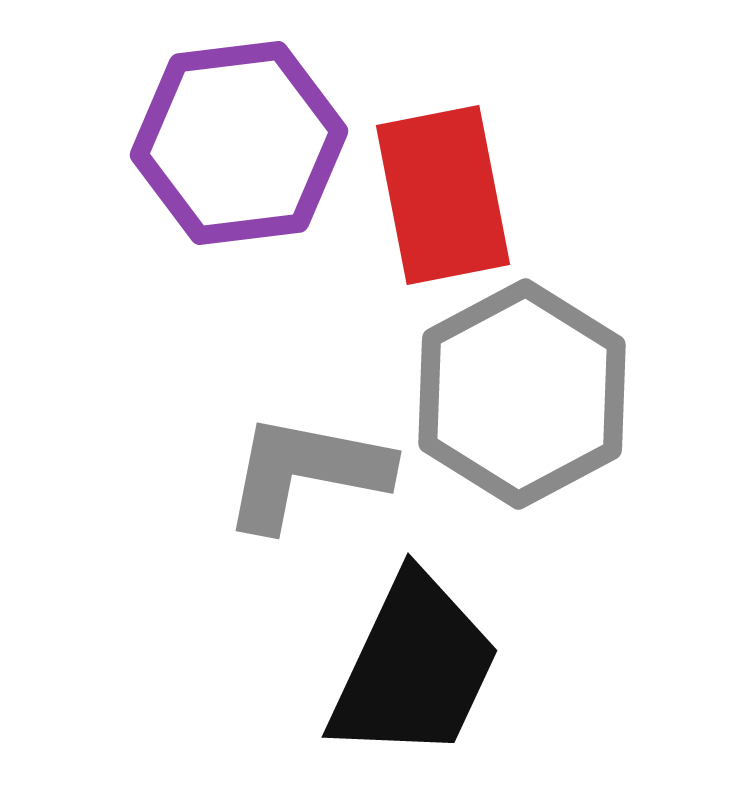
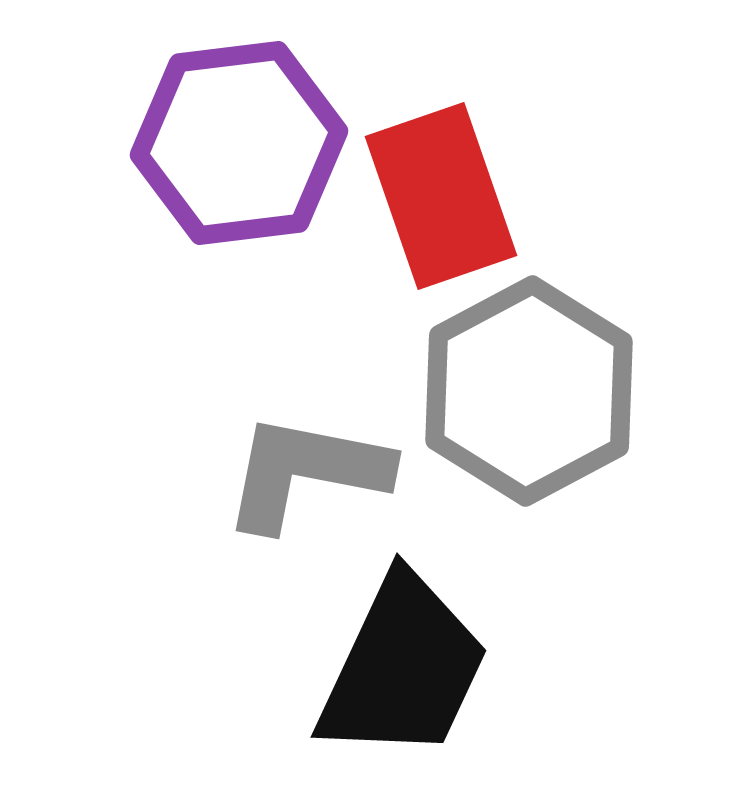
red rectangle: moved 2 px left, 1 px down; rotated 8 degrees counterclockwise
gray hexagon: moved 7 px right, 3 px up
black trapezoid: moved 11 px left
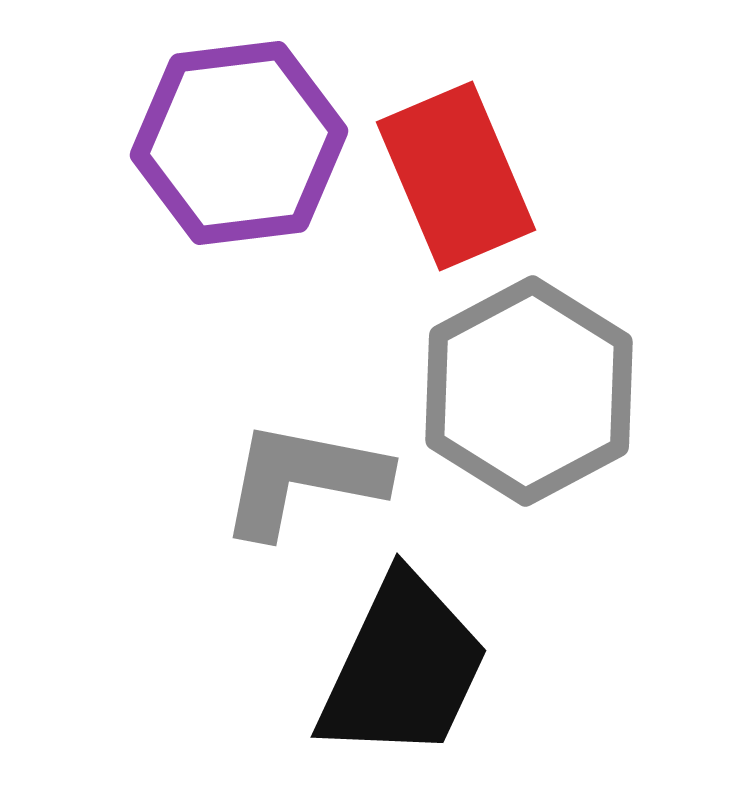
red rectangle: moved 15 px right, 20 px up; rotated 4 degrees counterclockwise
gray L-shape: moved 3 px left, 7 px down
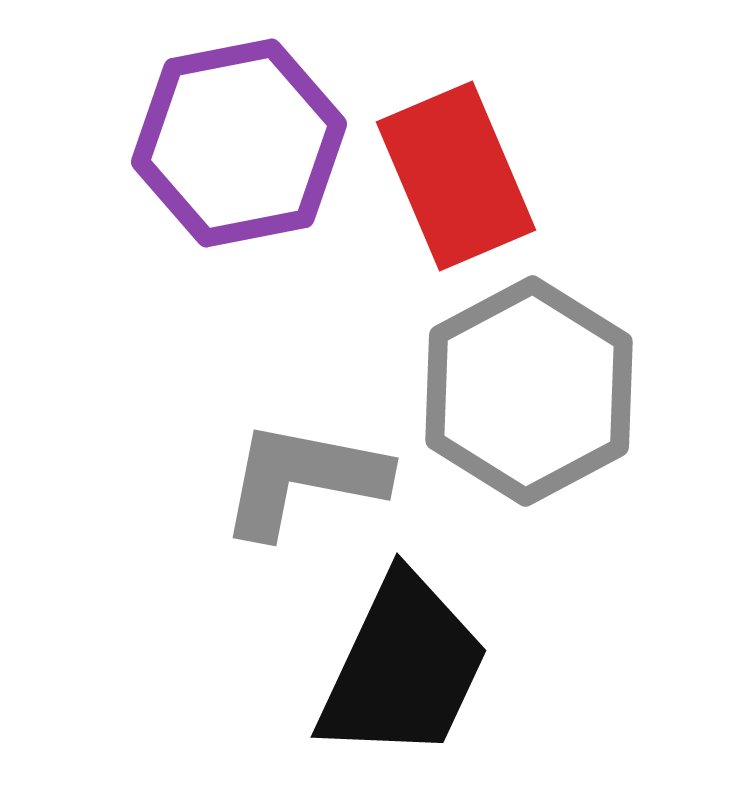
purple hexagon: rotated 4 degrees counterclockwise
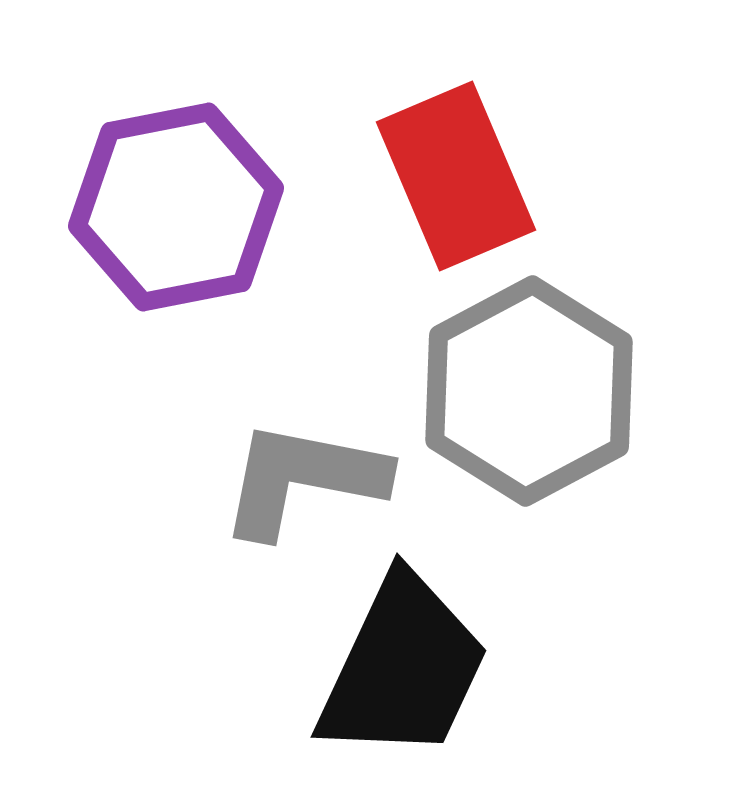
purple hexagon: moved 63 px left, 64 px down
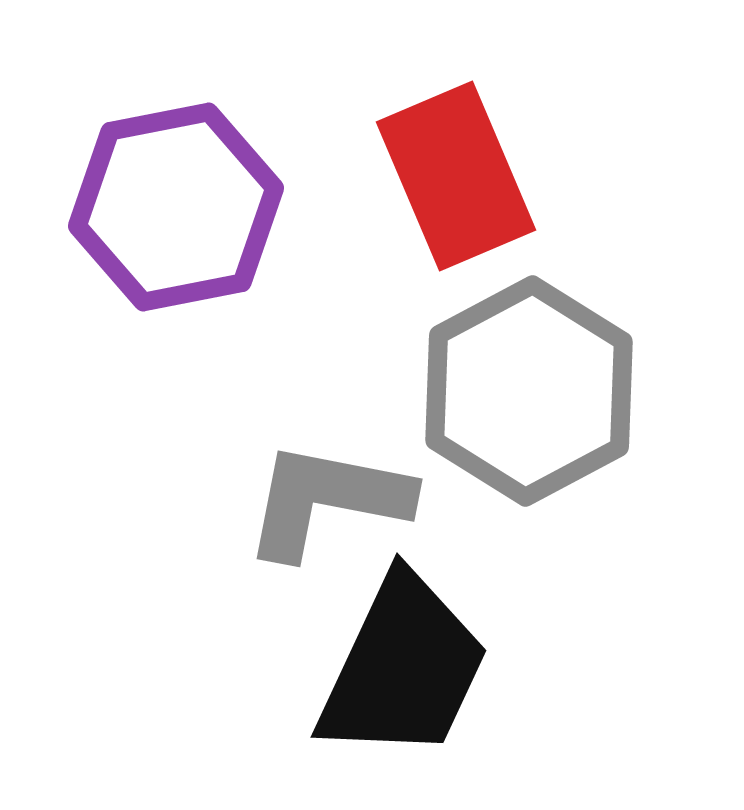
gray L-shape: moved 24 px right, 21 px down
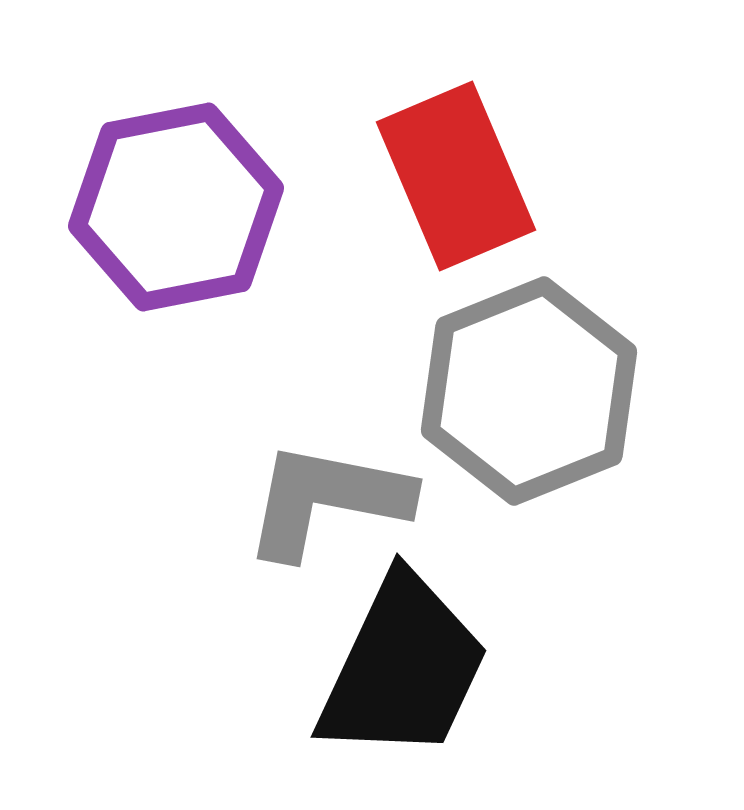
gray hexagon: rotated 6 degrees clockwise
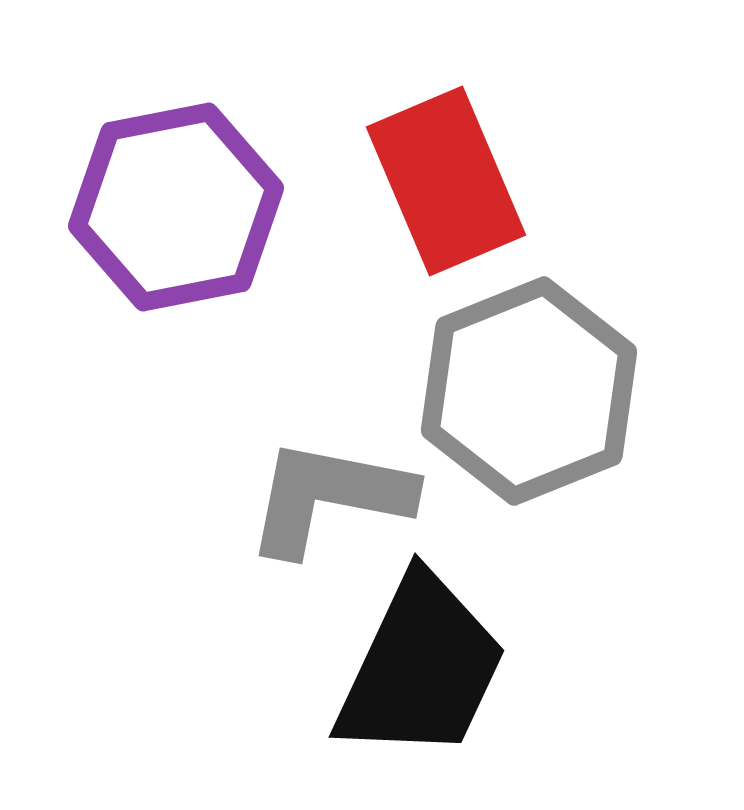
red rectangle: moved 10 px left, 5 px down
gray L-shape: moved 2 px right, 3 px up
black trapezoid: moved 18 px right
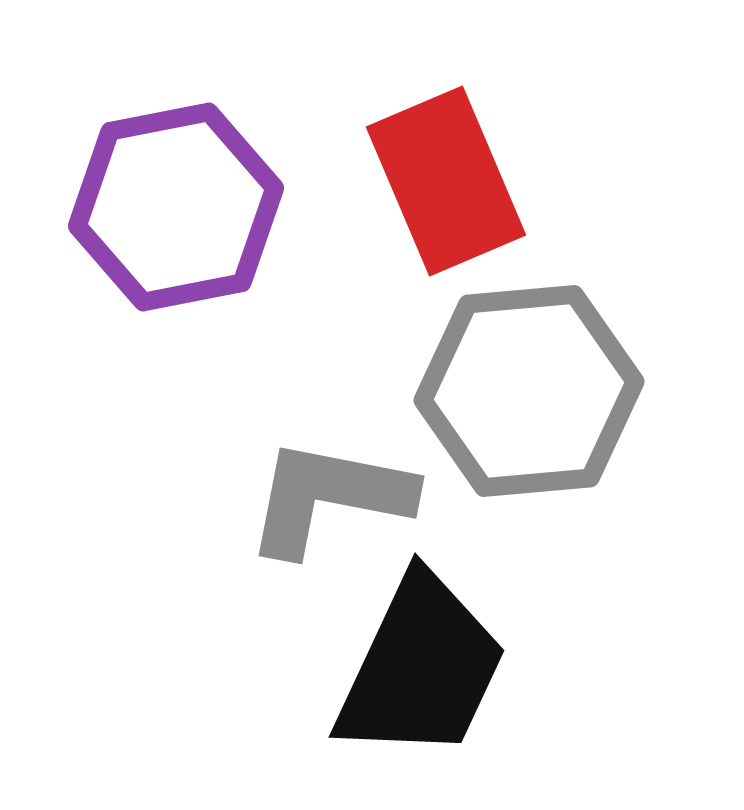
gray hexagon: rotated 17 degrees clockwise
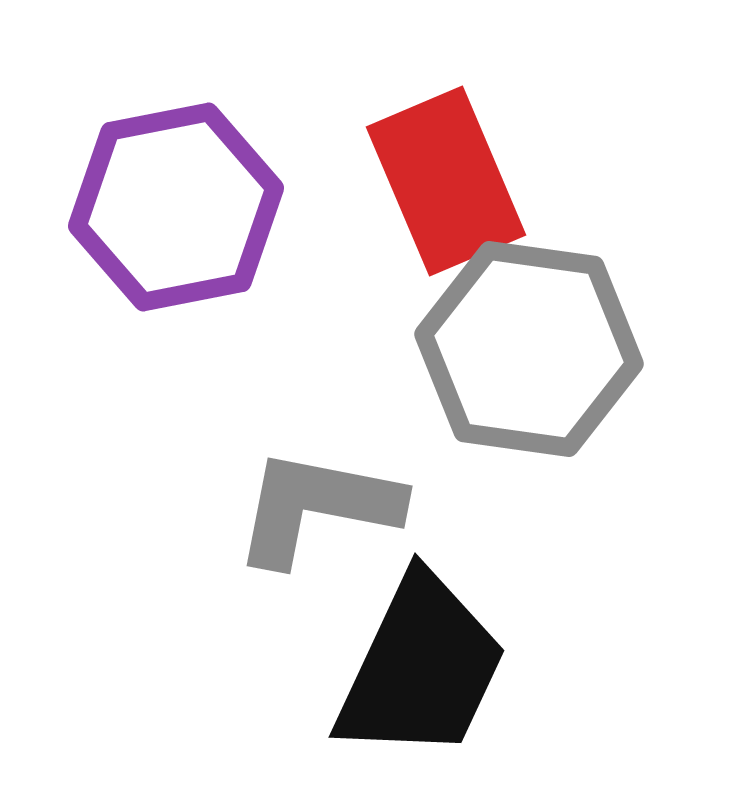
gray hexagon: moved 42 px up; rotated 13 degrees clockwise
gray L-shape: moved 12 px left, 10 px down
